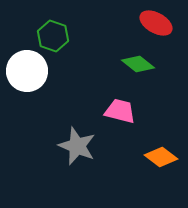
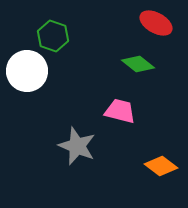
orange diamond: moved 9 px down
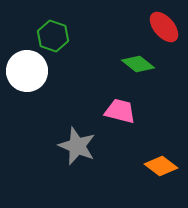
red ellipse: moved 8 px right, 4 px down; rotated 20 degrees clockwise
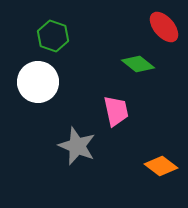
white circle: moved 11 px right, 11 px down
pink trapezoid: moved 4 px left; rotated 64 degrees clockwise
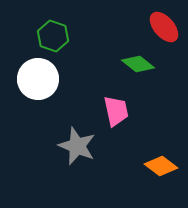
white circle: moved 3 px up
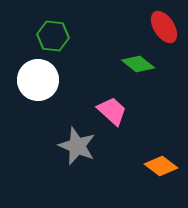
red ellipse: rotated 8 degrees clockwise
green hexagon: rotated 12 degrees counterclockwise
white circle: moved 1 px down
pink trapezoid: moved 4 px left; rotated 36 degrees counterclockwise
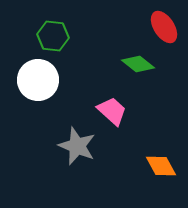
orange diamond: rotated 24 degrees clockwise
